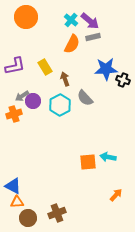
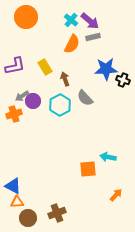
orange square: moved 7 px down
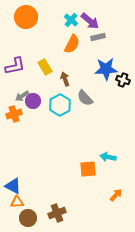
gray rectangle: moved 5 px right
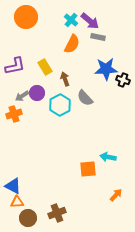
gray rectangle: rotated 24 degrees clockwise
purple circle: moved 4 px right, 8 px up
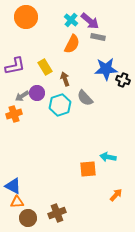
cyan hexagon: rotated 10 degrees clockwise
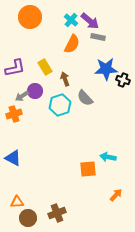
orange circle: moved 4 px right
purple L-shape: moved 2 px down
purple circle: moved 2 px left, 2 px up
blue triangle: moved 28 px up
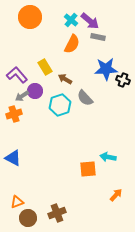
purple L-shape: moved 2 px right, 7 px down; rotated 120 degrees counterclockwise
brown arrow: rotated 40 degrees counterclockwise
orange triangle: rotated 16 degrees counterclockwise
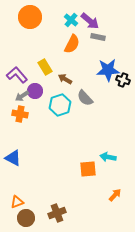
blue star: moved 2 px right, 1 px down
orange cross: moved 6 px right; rotated 28 degrees clockwise
orange arrow: moved 1 px left
brown circle: moved 2 px left
